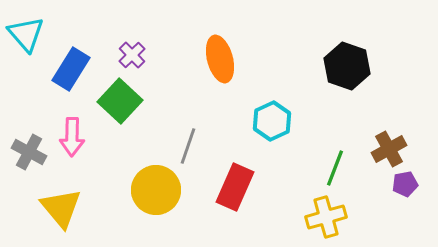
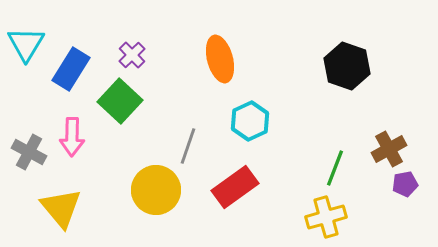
cyan triangle: moved 10 px down; rotated 12 degrees clockwise
cyan hexagon: moved 22 px left
red rectangle: rotated 30 degrees clockwise
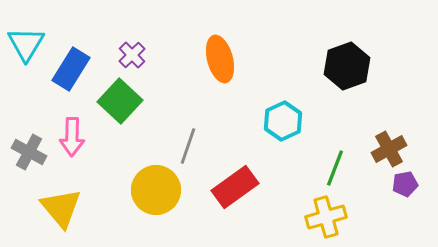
black hexagon: rotated 21 degrees clockwise
cyan hexagon: moved 33 px right
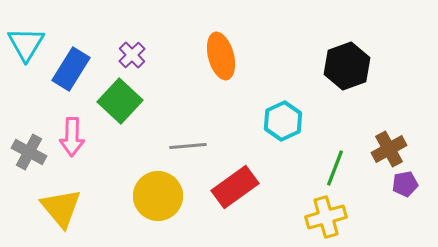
orange ellipse: moved 1 px right, 3 px up
gray line: rotated 66 degrees clockwise
yellow circle: moved 2 px right, 6 px down
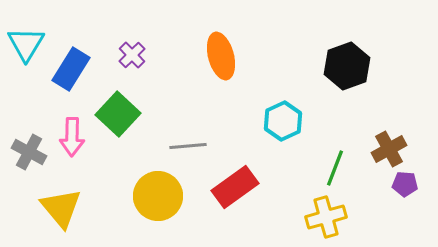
green square: moved 2 px left, 13 px down
purple pentagon: rotated 15 degrees clockwise
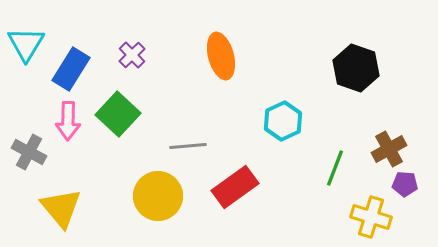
black hexagon: moved 9 px right, 2 px down; rotated 21 degrees counterclockwise
pink arrow: moved 4 px left, 16 px up
yellow cross: moved 45 px right; rotated 33 degrees clockwise
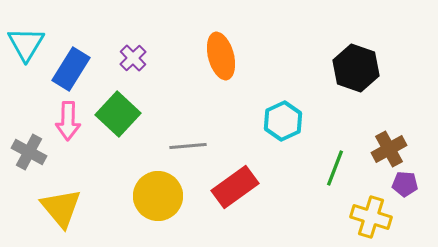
purple cross: moved 1 px right, 3 px down
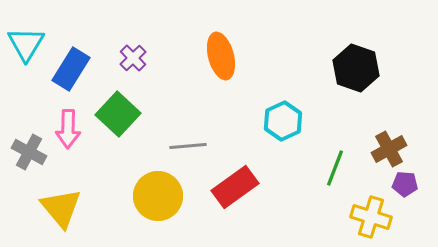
pink arrow: moved 8 px down
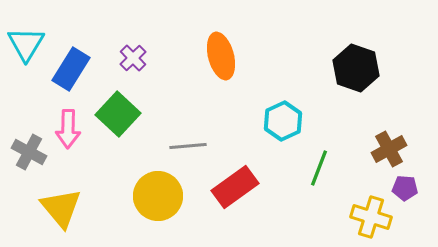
green line: moved 16 px left
purple pentagon: moved 4 px down
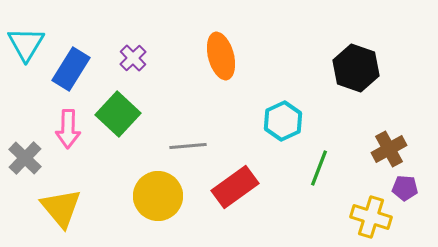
gray cross: moved 4 px left, 6 px down; rotated 16 degrees clockwise
